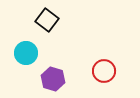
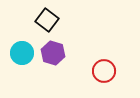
cyan circle: moved 4 px left
purple hexagon: moved 26 px up
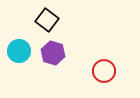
cyan circle: moved 3 px left, 2 px up
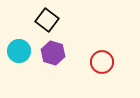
red circle: moved 2 px left, 9 px up
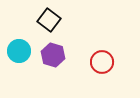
black square: moved 2 px right
purple hexagon: moved 2 px down
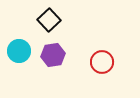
black square: rotated 10 degrees clockwise
purple hexagon: rotated 25 degrees counterclockwise
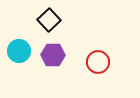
purple hexagon: rotated 10 degrees clockwise
red circle: moved 4 px left
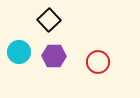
cyan circle: moved 1 px down
purple hexagon: moved 1 px right, 1 px down
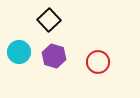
purple hexagon: rotated 15 degrees clockwise
